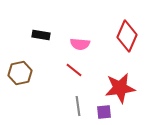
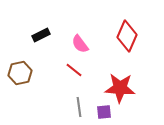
black rectangle: rotated 36 degrees counterclockwise
pink semicircle: rotated 48 degrees clockwise
red star: rotated 12 degrees clockwise
gray line: moved 1 px right, 1 px down
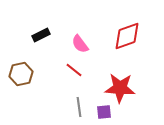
red diamond: rotated 48 degrees clockwise
brown hexagon: moved 1 px right, 1 px down
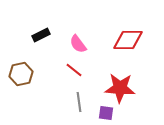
red diamond: moved 1 px right, 4 px down; rotated 20 degrees clockwise
pink semicircle: moved 2 px left
gray line: moved 5 px up
purple square: moved 2 px right, 1 px down; rotated 14 degrees clockwise
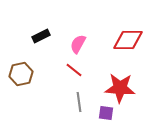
black rectangle: moved 1 px down
pink semicircle: rotated 66 degrees clockwise
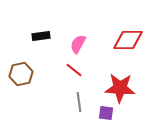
black rectangle: rotated 18 degrees clockwise
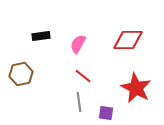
red line: moved 9 px right, 6 px down
red star: moved 16 px right; rotated 24 degrees clockwise
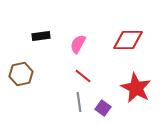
purple square: moved 3 px left, 5 px up; rotated 28 degrees clockwise
